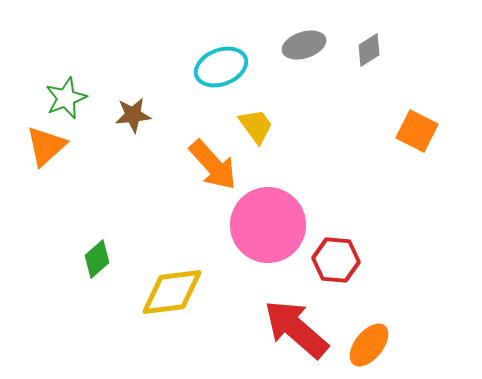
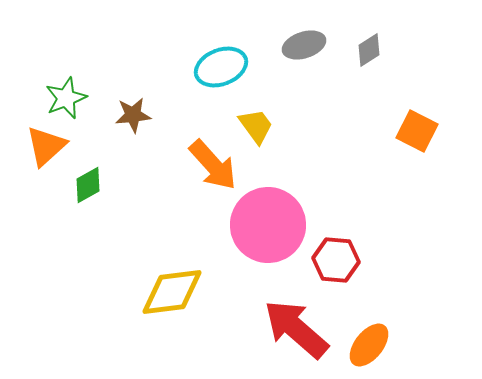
green diamond: moved 9 px left, 74 px up; rotated 12 degrees clockwise
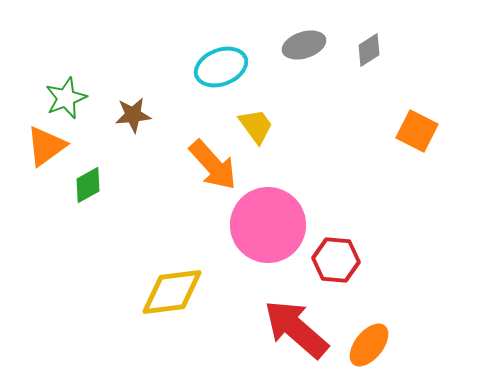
orange triangle: rotated 6 degrees clockwise
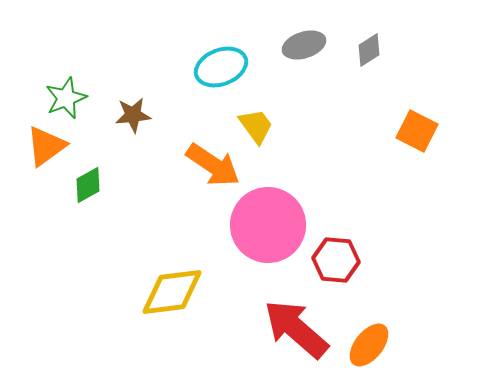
orange arrow: rotated 14 degrees counterclockwise
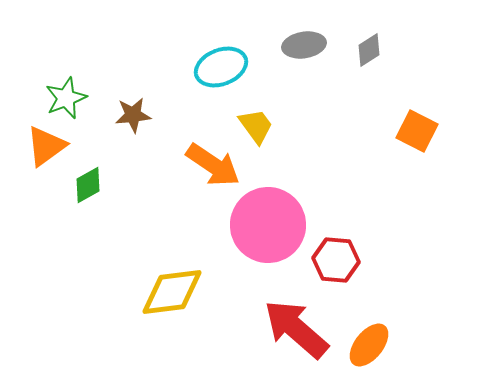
gray ellipse: rotated 9 degrees clockwise
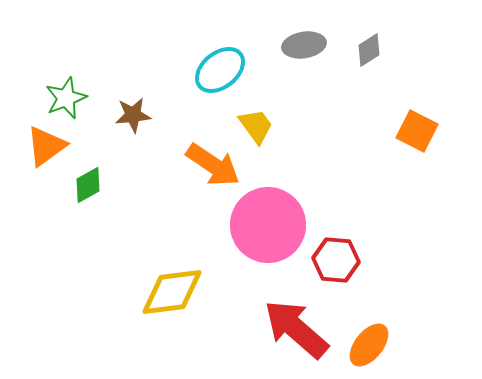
cyan ellipse: moved 1 px left, 3 px down; rotated 18 degrees counterclockwise
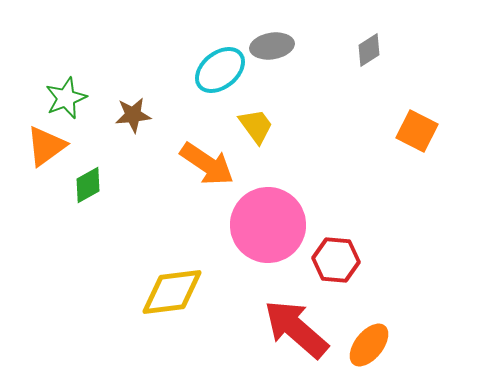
gray ellipse: moved 32 px left, 1 px down
orange arrow: moved 6 px left, 1 px up
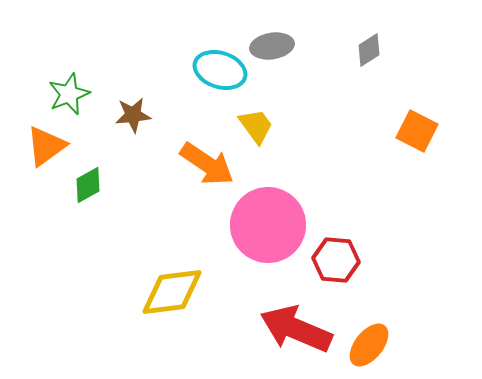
cyan ellipse: rotated 57 degrees clockwise
green star: moved 3 px right, 4 px up
red arrow: rotated 18 degrees counterclockwise
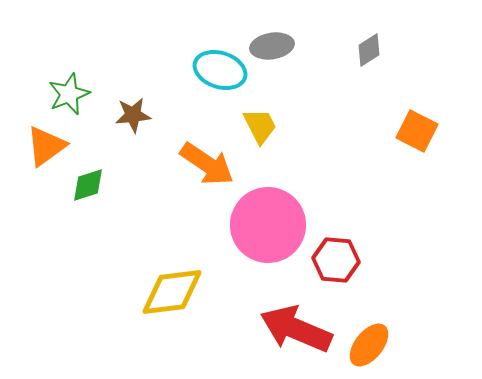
yellow trapezoid: moved 4 px right; rotated 9 degrees clockwise
green diamond: rotated 12 degrees clockwise
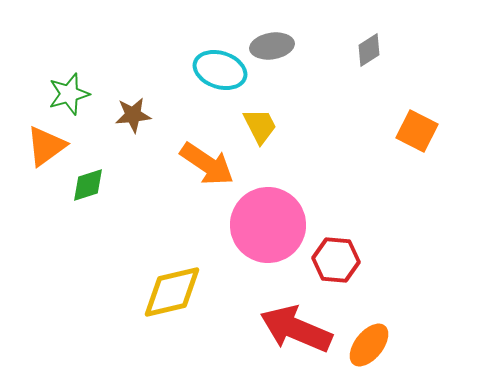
green star: rotated 6 degrees clockwise
yellow diamond: rotated 6 degrees counterclockwise
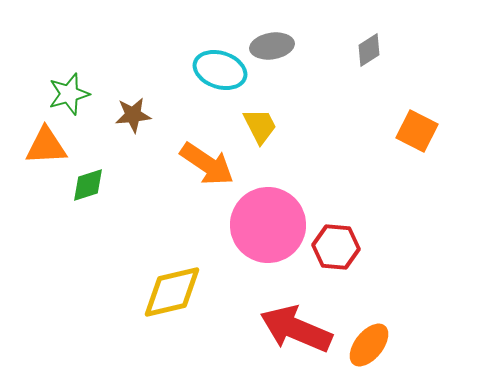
orange triangle: rotated 33 degrees clockwise
red hexagon: moved 13 px up
